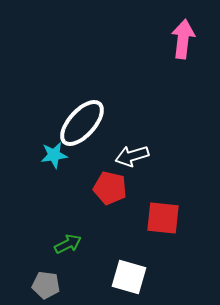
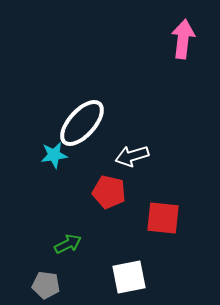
red pentagon: moved 1 px left, 4 px down
white square: rotated 27 degrees counterclockwise
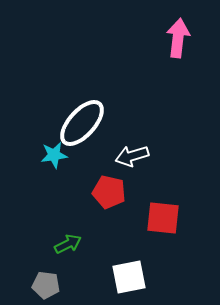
pink arrow: moved 5 px left, 1 px up
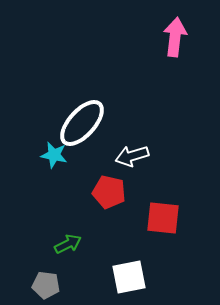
pink arrow: moved 3 px left, 1 px up
cyan star: rotated 20 degrees clockwise
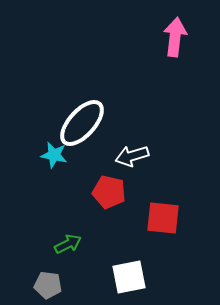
gray pentagon: moved 2 px right
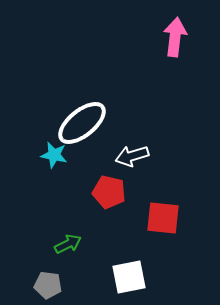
white ellipse: rotated 9 degrees clockwise
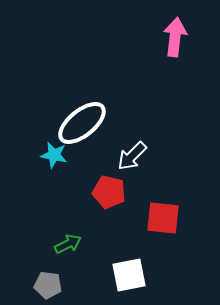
white arrow: rotated 28 degrees counterclockwise
white square: moved 2 px up
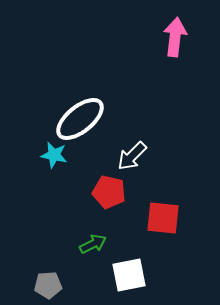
white ellipse: moved 2 px left, 4 px up
green arrow: moved 25 px right
gray pentagon: rotated 12 degrees counterclockwise
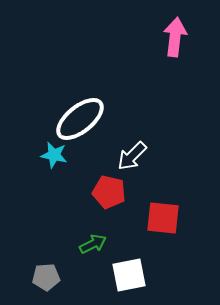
gray pentagon: moved 2 px left, 8 px up
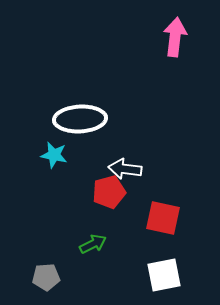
white ellipse: rotated 36 degrees clockwise
white arrow: moved 7 px left, 13 px down; rotated 52 degrees clockwise
red pentagon: rotated 28 degrees counterclockwise
red square: rotated 6 degrees clockwise
white square: moved 35 px right
